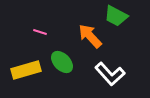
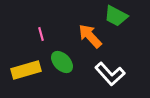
pink line: moved 1 px right, 2 px down; rotated 56 degrees clockwise
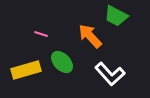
pink line: rotated 56 degrees counterclockwise
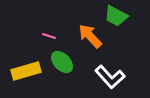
pink line: moved 8 px right, 2 px down
yellow rectangle: moved 1 px down
white L-shape: moved 3 px down
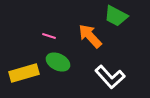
green ellipse: moved 4 px left; rotated 20 degrees counterclockwise
yellow rectangle: moved 2 px left, 2 px down
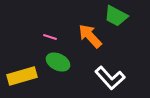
pink line: moved 1 px right, 1 px down
yellow rectangle: moved 2 px left, 3 px down
white L-shape: moved 1 px down
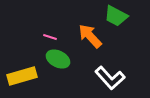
green ellipse: moved 3 px up
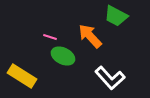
green ellipse: moved 5 px right, 3 px up
yellow rectangle: rotated 48 degrees clockwise
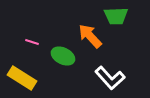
green trapezoid: rotated 30 degrees counterclockwise
pink line: moved 18 px left, 5 px down
yellow rectangle: moved 2 px down
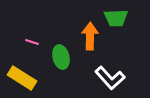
green trapezoid: moved 2 px down
orange arrow: rotated 44 degrees clockwise
green ellipse: moved 2 px left, 1 px down; rotated 50 degrees clockwise
